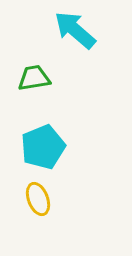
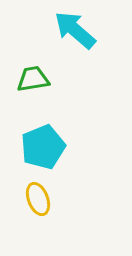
green trapezoid: moved 1 px left, 1 px down
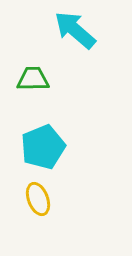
green trapezoid: rotated 8 degrees clockwise
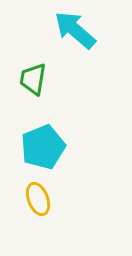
green trapezoid: rotated 80 degrees counterclockwise
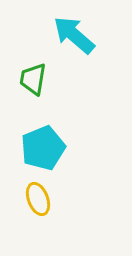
cyan arrow: moved 1 px left, 5 px down
cyan pentagon: moved 1 px down
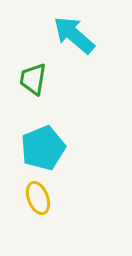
yellow ellipse: moved 1 px up
